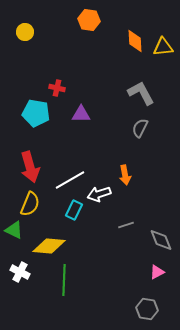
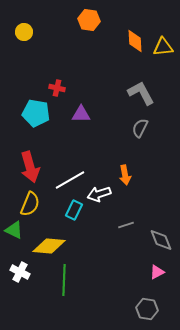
yellow circle: moved 1 px left
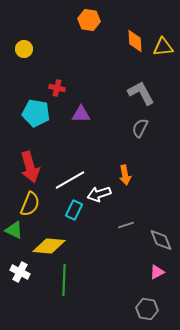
yellow circle: moved 17 px down
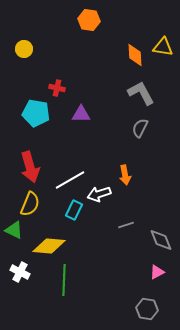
orange diamond: moved 14 px down
yellow triangle: rotated 15 degrees clockwise
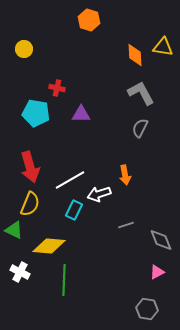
orange hexagon: rotated 10 degrees clockwise
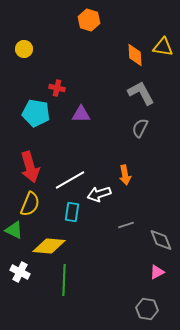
cyan rectangle: moved 2 px left, 2 px down; rotated 18 degrees counterclockwise
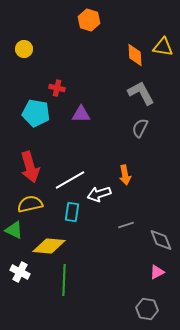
yellow semicircle: rotated 125 degrees counterclockwise
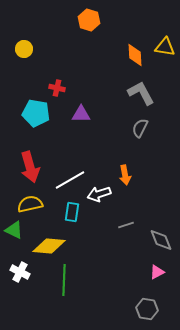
yellow triangle: moved 2 px right
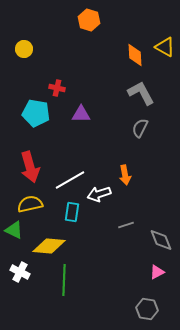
yellow triangle: rotated 20 degrees clockwise
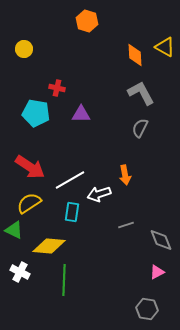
orange hexagon: moved 2 px left, 1 px down
red arrow: rotated 40 degrees counterclockwise
yellow semicircle: moved 1 px left, 1 px up; rotated 20 degrees counterclockwise
